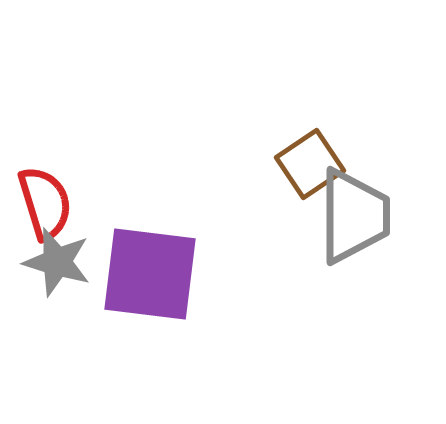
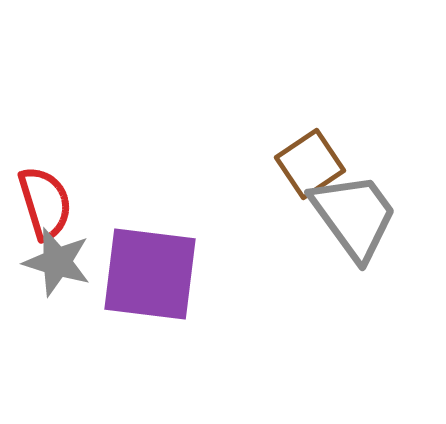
gray trapezoid: rotated 36 degrees counterclockwise
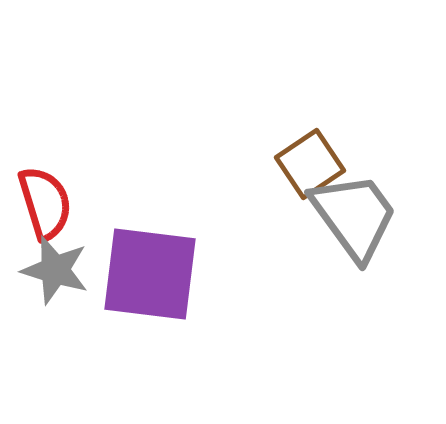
gray star: moved 2 px left, 8 px down
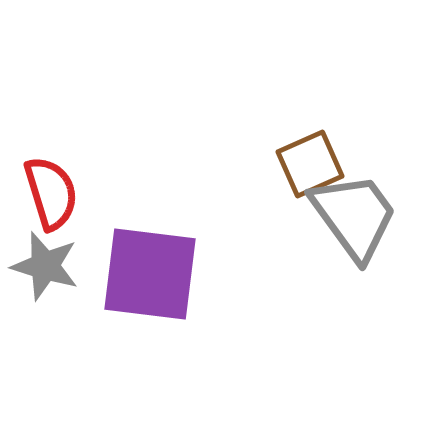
brown square: rotated 10 degrees clockwise
red semicircle: moved 6 px right, 10 px up
gray star: moved 10 px left, 4 px up
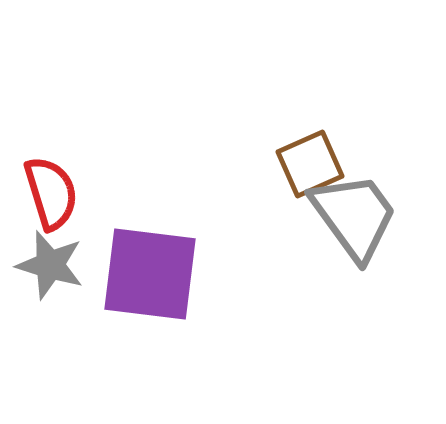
gray star: moved 5 px right, 1 px up
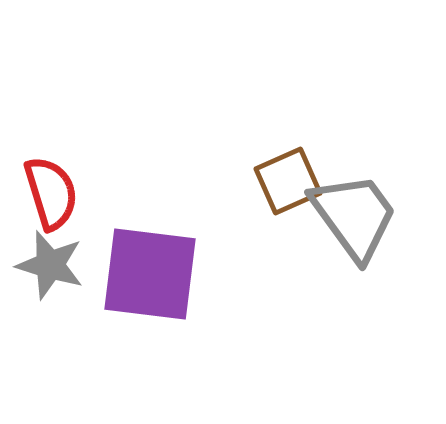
brown square: moved 22 px left, 17 px down
